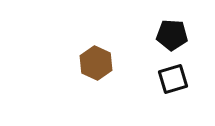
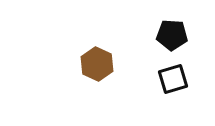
brown hexagon: moved 1 px right, 1 px down
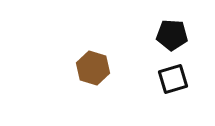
brown hexagon: moved 4 px left, 4 px down; rotated 8 degrees counterclockwise
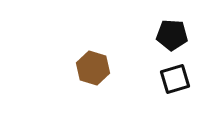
black square: moved 2 px right
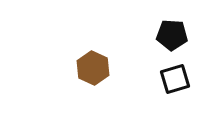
brown hexagon: rotated 8 degrees clockwise
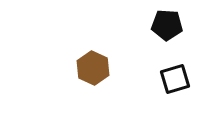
black pentagon: moved 5 px left, 10 px up
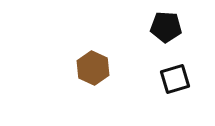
black pentagon: moved 1 px left, 2 px down
